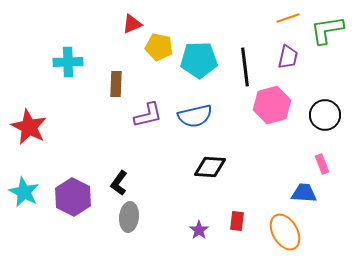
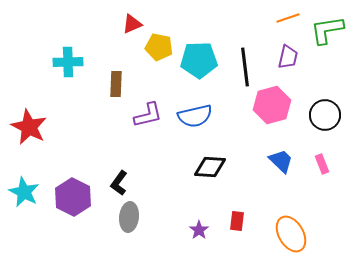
blue trapezoid: moved 23 px left, 32 px up; rotated 40 degrees clockwise
orange ellipse: moved 6 px right, 2 px down
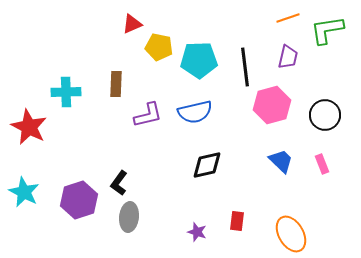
cyan cross: moved 2 px left, 30 px down
blue semicircle: moved 4 px up
black diamond: moved 3 px left, 2 px up; rotated 16 degrees counterclockwise
purple hexagon: moved 6 px right, 3 px down; rotated 15 degrees clockwise
purple star: moved 2 px left, 2 px down; rotated 18 degrees counterclockwise
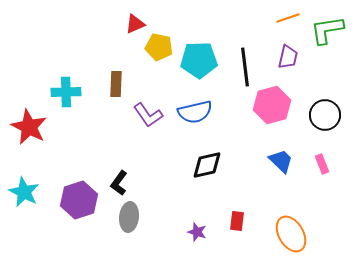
red triangle: moved 3 px right
purple L-shape: rotated 68 degrees clockwise
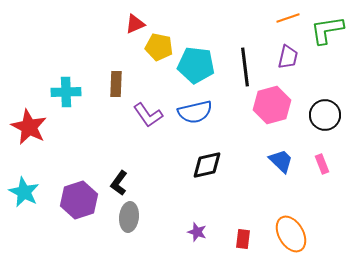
cyan pentagon: moved 3 px left, 5 px down; rotated 9 degrees clockwise
red rectangle: moved 6 px right, 18 px down
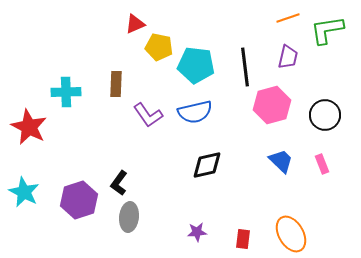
purple star: rotated 24 degrees counterclockwise
